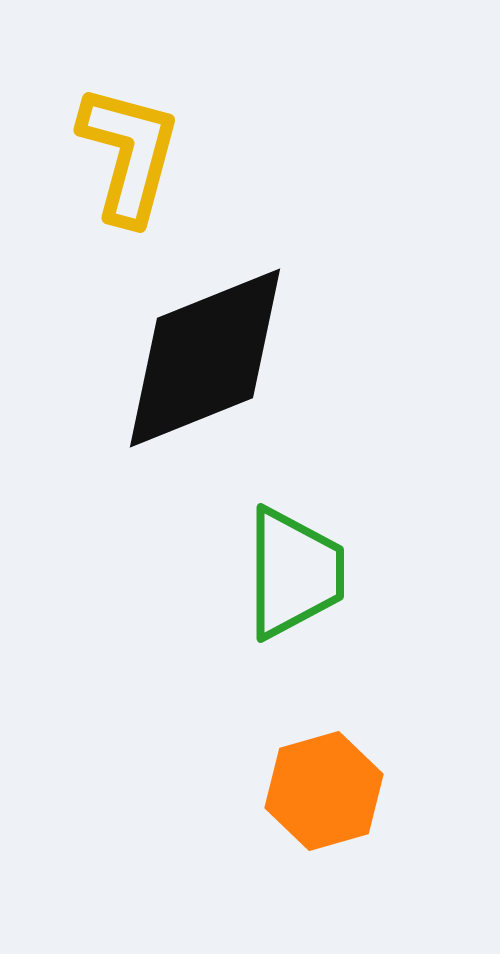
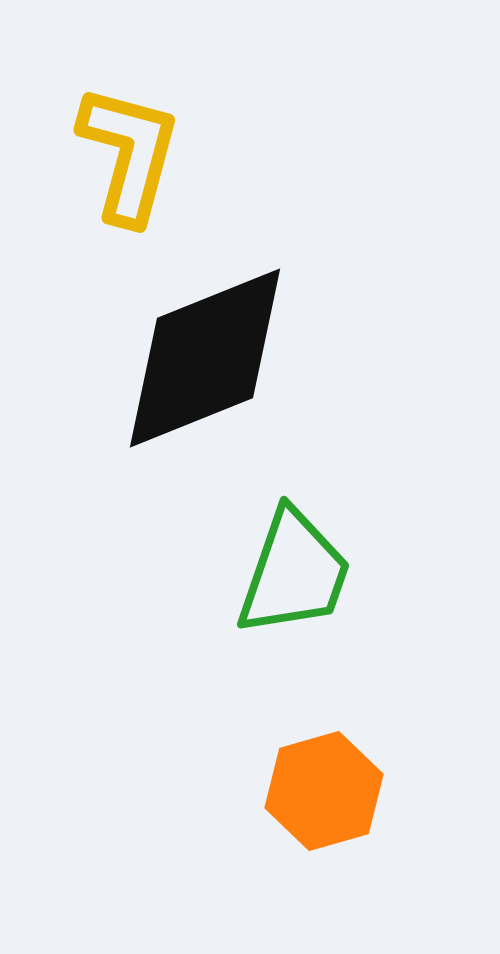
green trapezoid: rotated 19 degrees clockwise
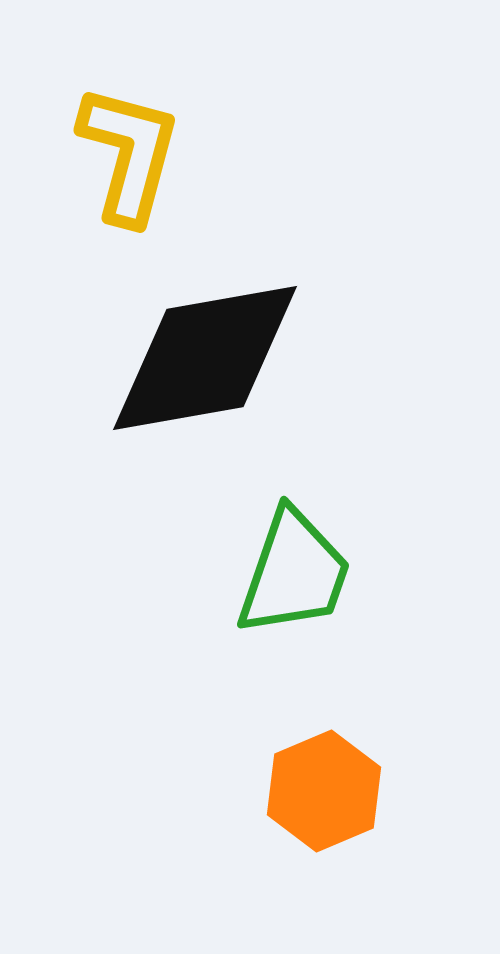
black diamond: rotated 12 degrees clockwise
orange hexagon: rotated 7 degrees counterclockwise
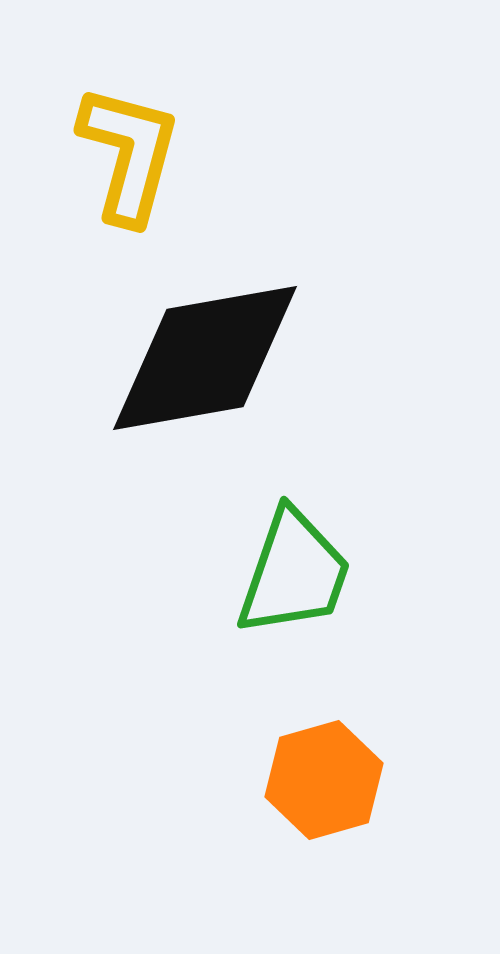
orange hexagon: moved 11 px up; rotated 7 degrees clockwise
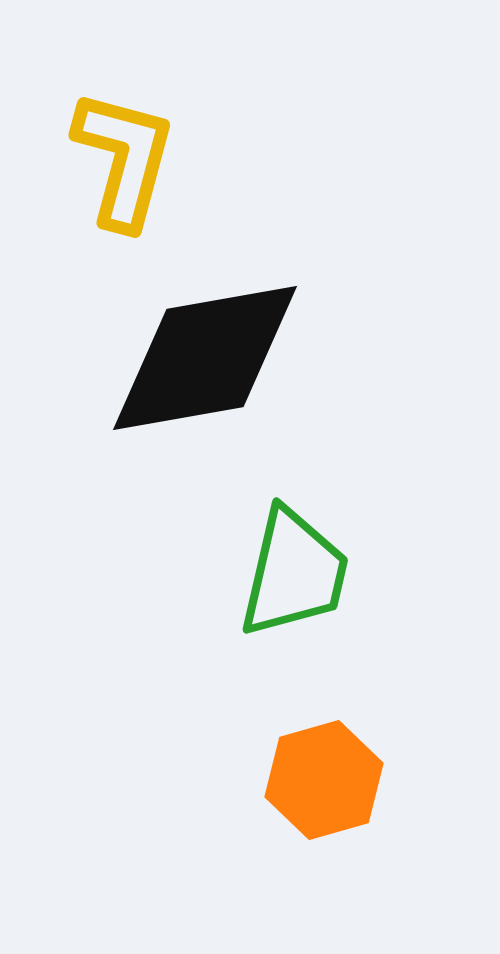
yellow L-shape: moved 5 px left, 5 px down
green trapezoid: rotated 6 degrees counterclockwise
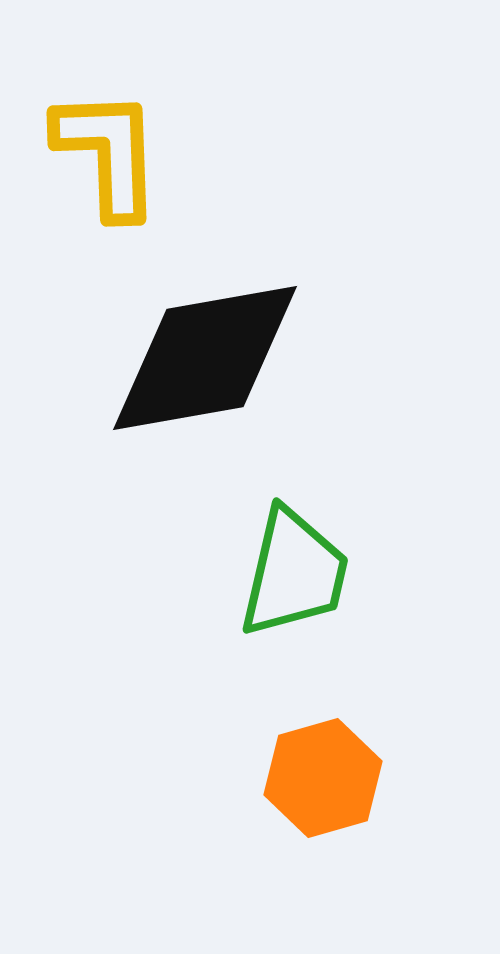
yellow L-shape: moved 16 px left, 6 px up; rotated 17 degrees counterclockwise
orange hexagon: moved 1 px left, 2 px up
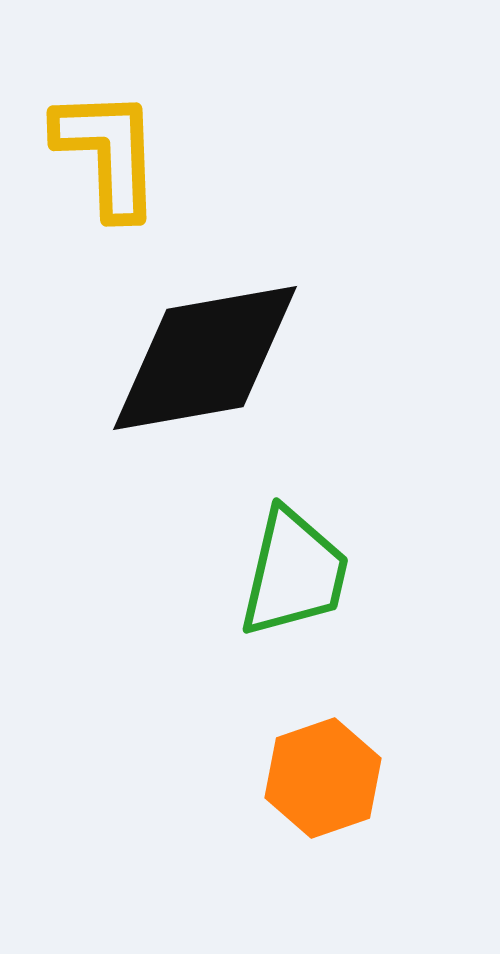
orange hexagon: rotated 3 degrees counterclockwise
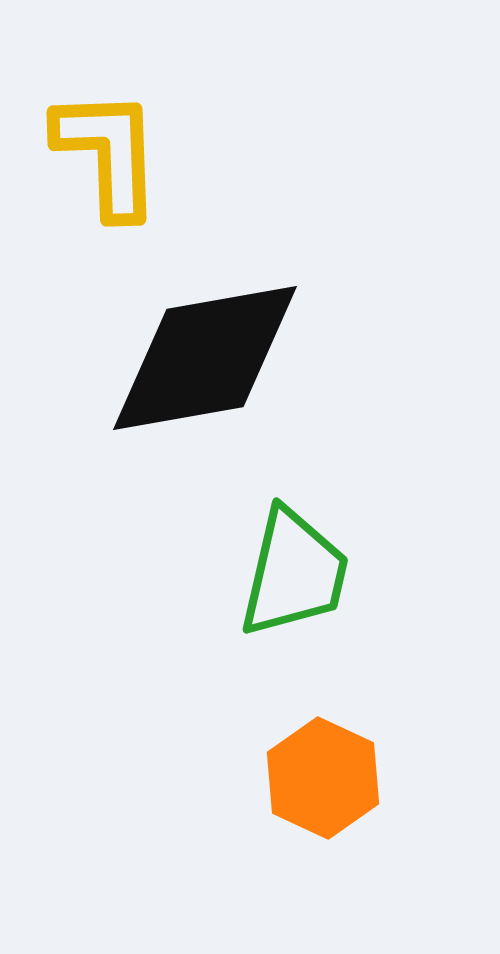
orange hexagon: rotated 16 degrees counterclockwise
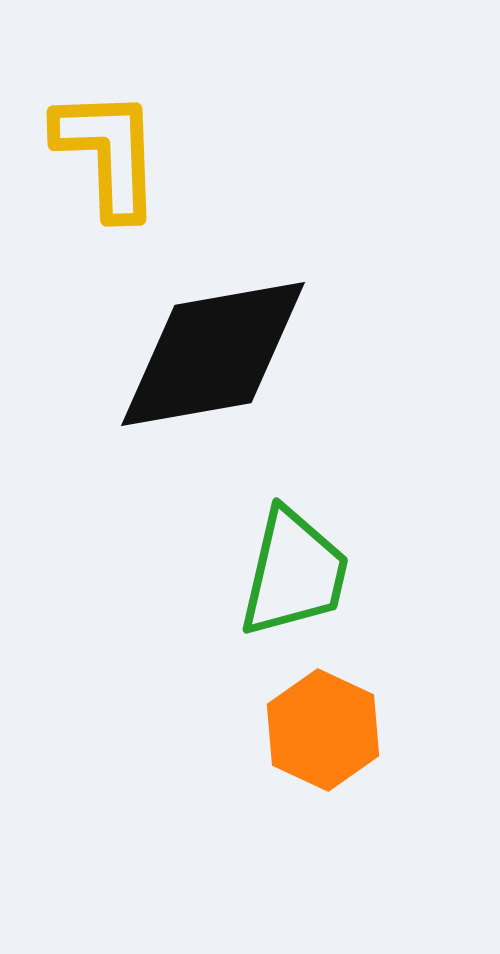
black diamond: moved 8 px right, 4 px up
orange hexagon: moved 48 px up
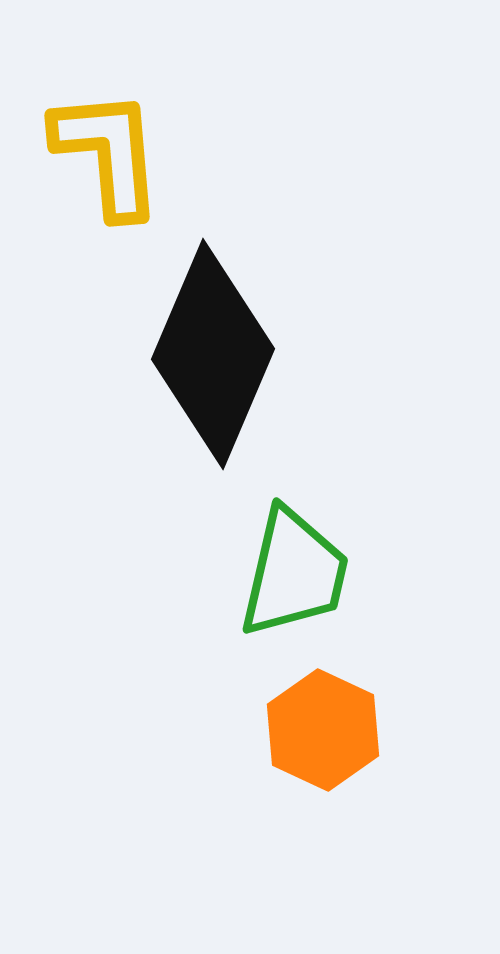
yellow L-shape: rotated 3 degrees counterclockwise
black diamond: rotated 57 degrees counterclockwise
